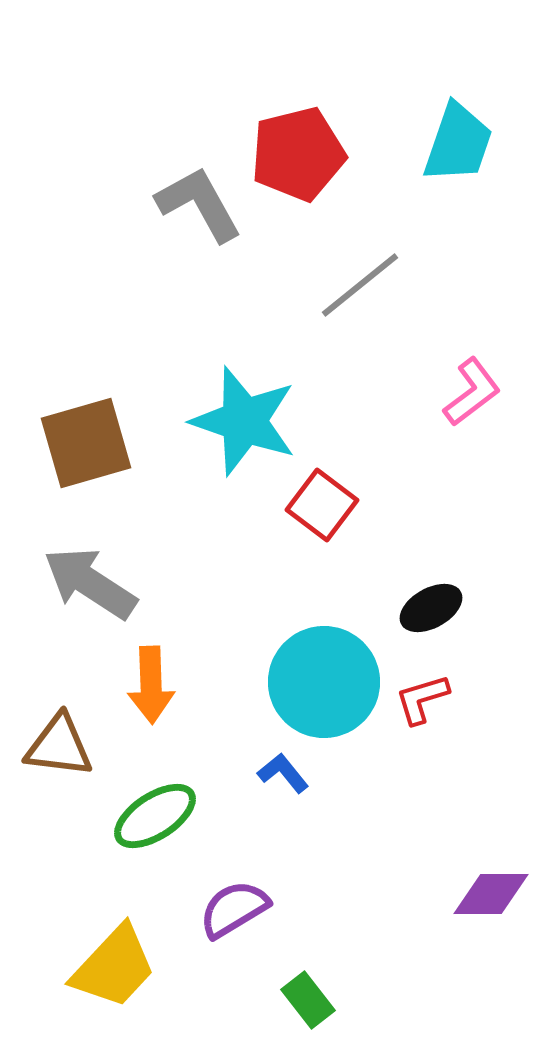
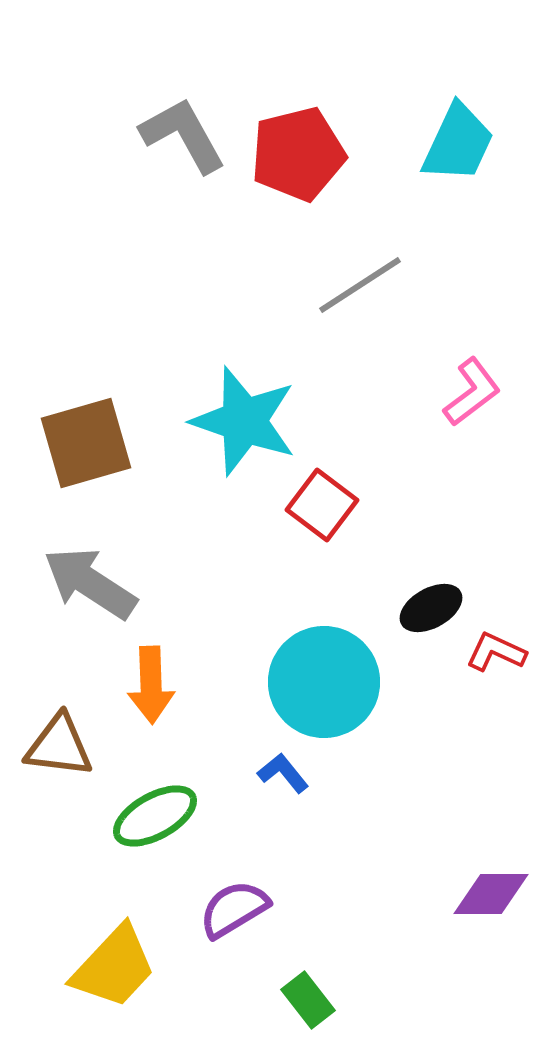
cyan trapezoid: rotated 6 degrees clockwise
gray L-shape: moved 16 px left, 69 px up
gray line: rotated 6 degrees clockwise
red L-shape: moved 74 px right, 47 px up; rotated 42 degrees clockwise
green ellipse: rotated 4 degrees clockwise
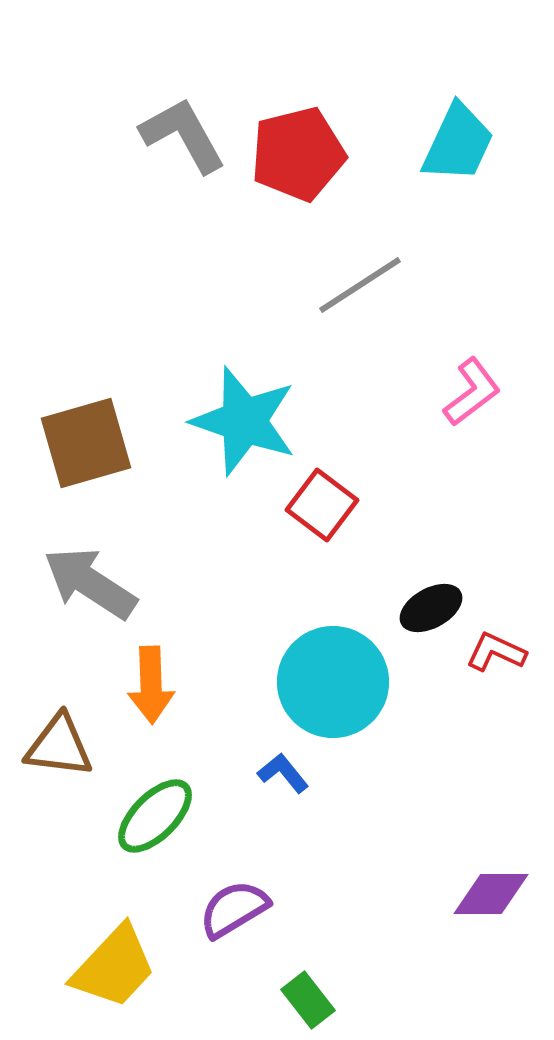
cyan circle: moved 9 px right
green ellipse: rotated 16 degrees counterclockwise
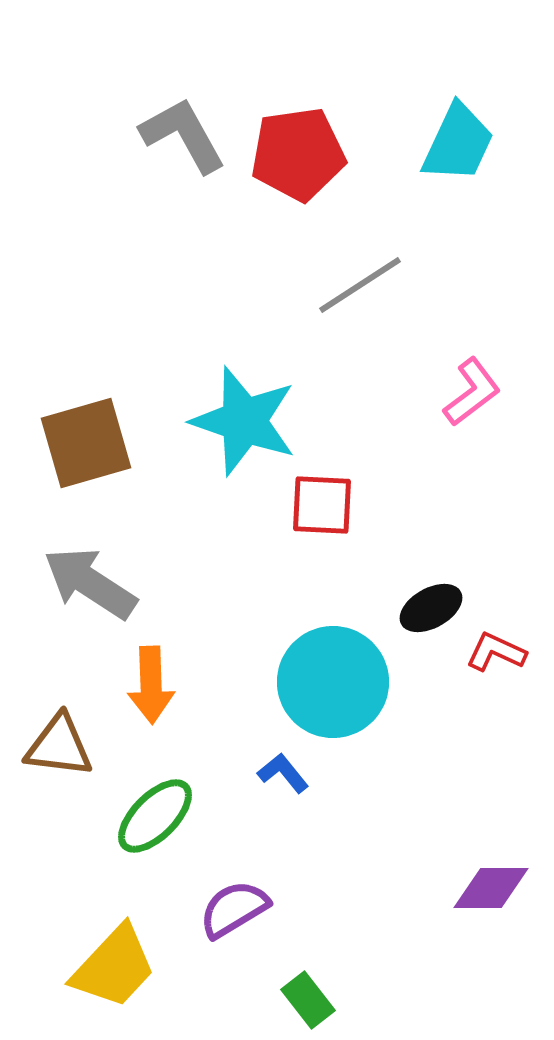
red pentagon: rotated 6 degrees clockwise
red square: rotated 34 degrees counterclockwise
purple diamond: moved 6 px up
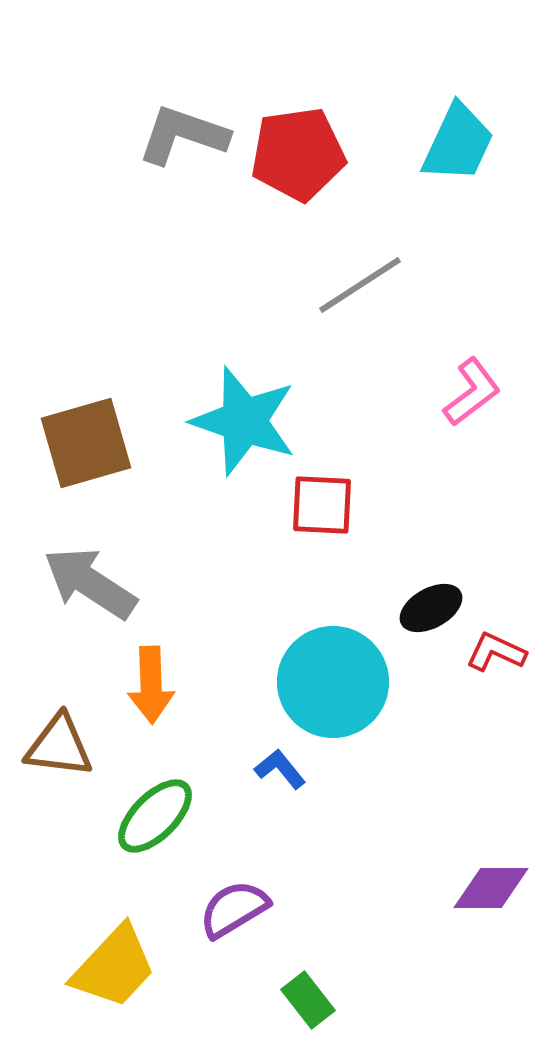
gray L-shape: rotated 42 degrees counterclockwise
blue L-shape: moved 3 px left, 4 px up
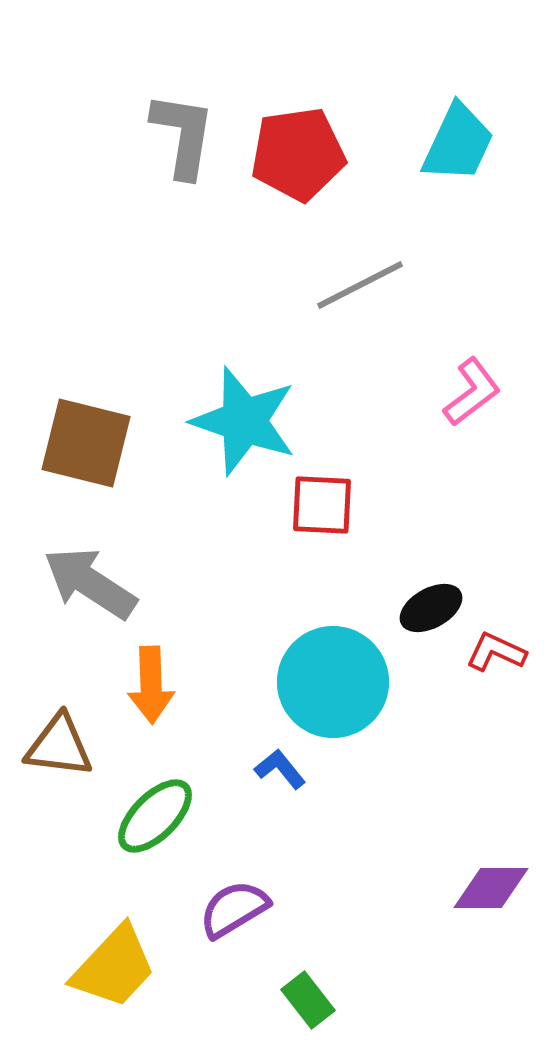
gray L-shape: rotated 80 degrees clockwise
gray line: rotated 6 degrees clockwise
brown square: rotated 30 degrees clockwise
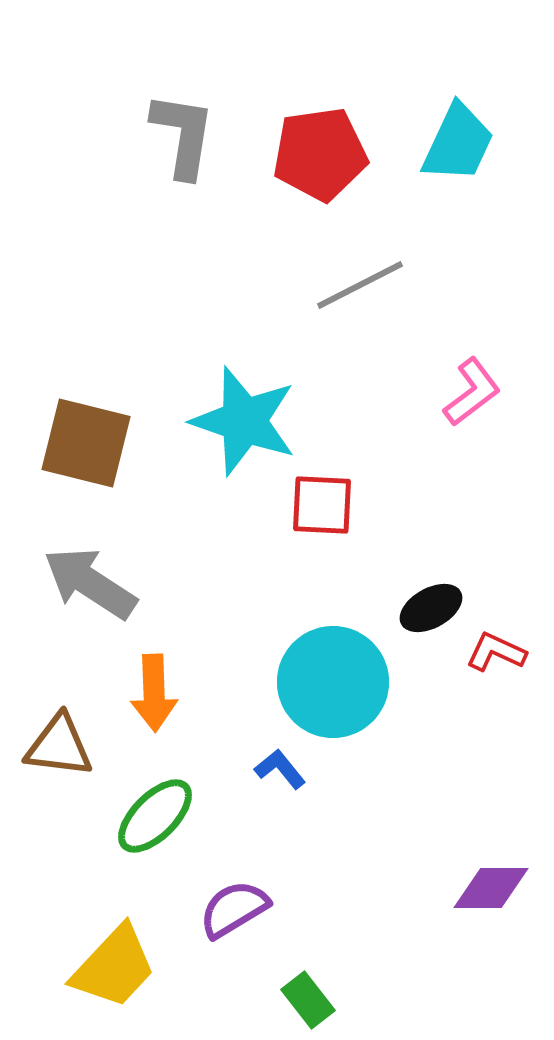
red pentagon: moved 22 px right
orange arrow: moved 3 px right, 8 px down
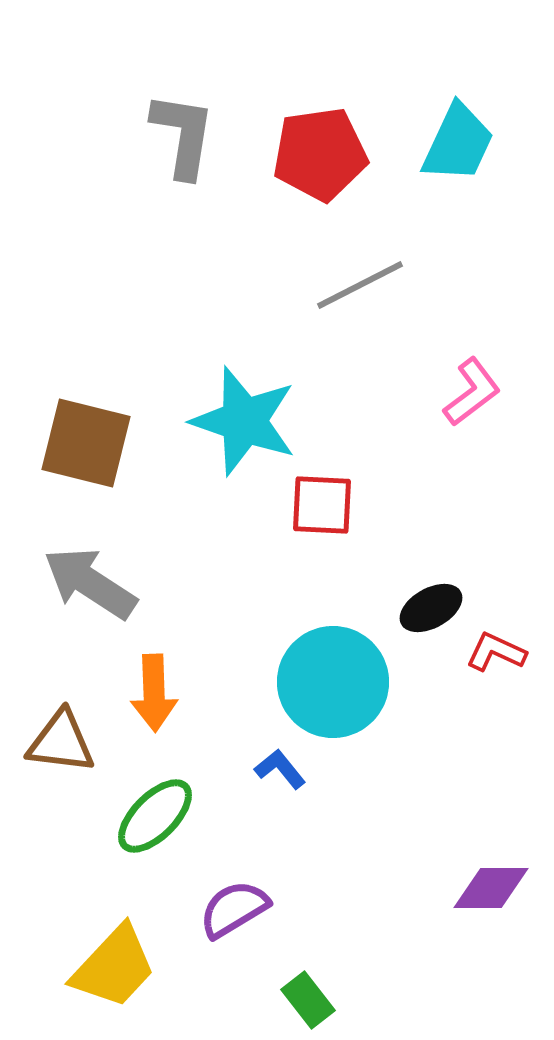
brown triangle: moved 2 px right, 4 px up
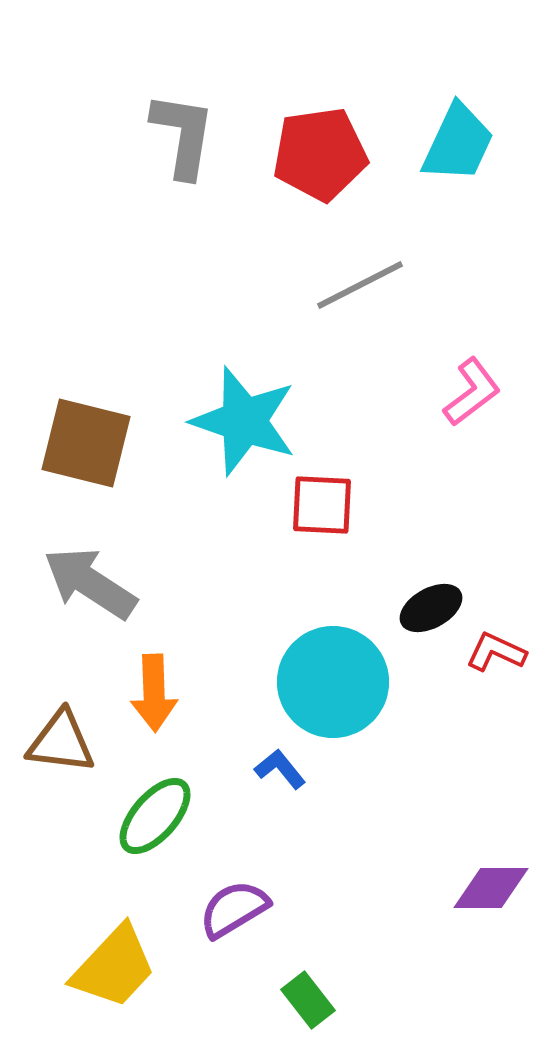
green ellipse: rotated 4 degrees counterclockwise
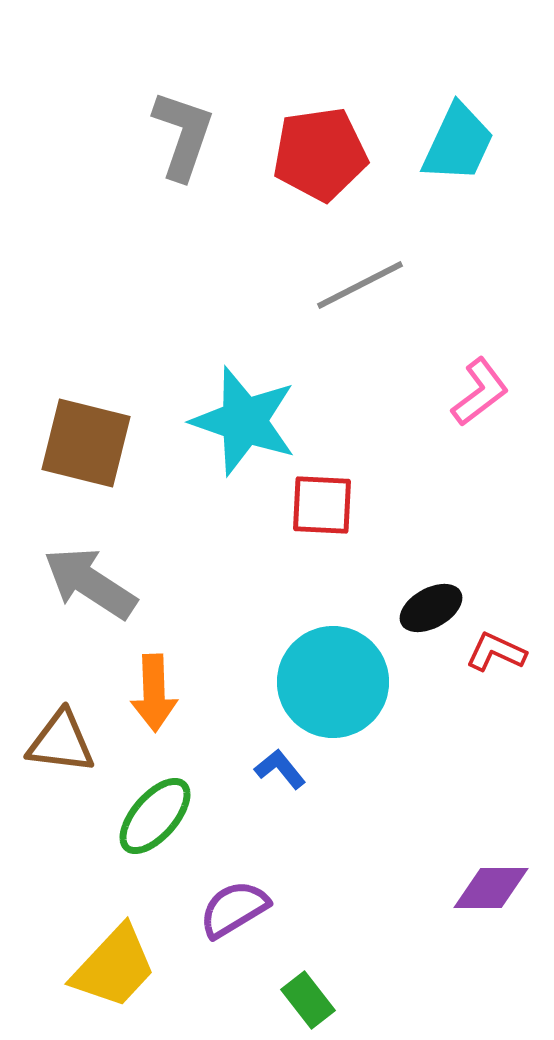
gray L-shape: rotated 10 degrees clockwise
pink L-shape: moved 8 px right
